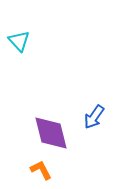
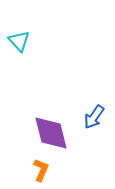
orange L-shape: rotated 50 degrees clockwise
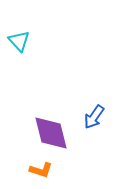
orange L-shape: rotated 85 degrees clockwise
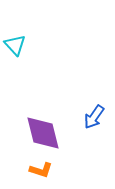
cyan triangle: moved 4 px left, 4 px down
purple diamond: moved 8 px left
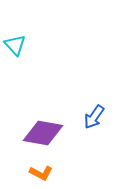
purple diamond: rotated 66 degrees counterclockwise
orange L-shape: moved 3 px down; rotated 10 degrees clockwise
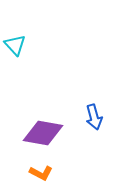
blue arrow: rotated 50 degrees counterclockwise
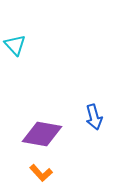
purple diamond: moved 1 px left, 1 px down
orange L-shape: rotated 20 degrees clockwise
